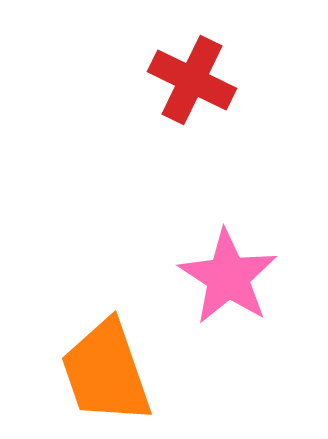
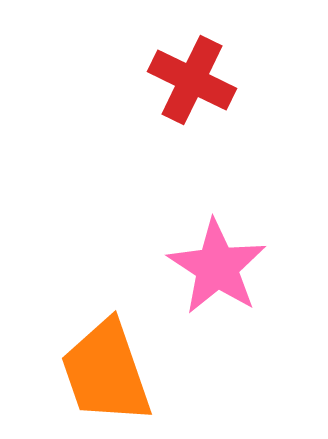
pink star: moved 11 px left, 10 px up
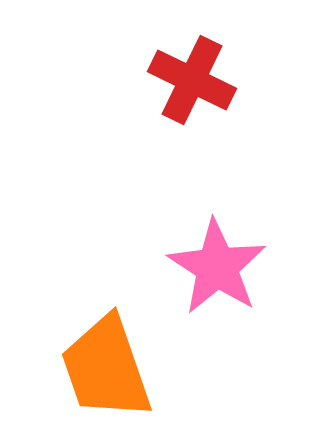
orange trapezoid: moved 4 px up
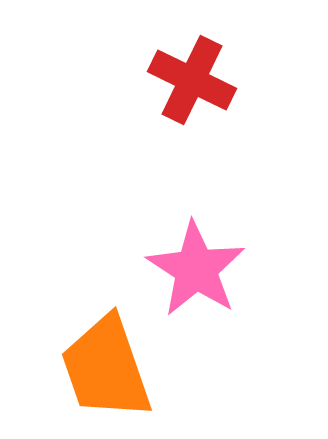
pink star: moved 21 px left, 2 px down
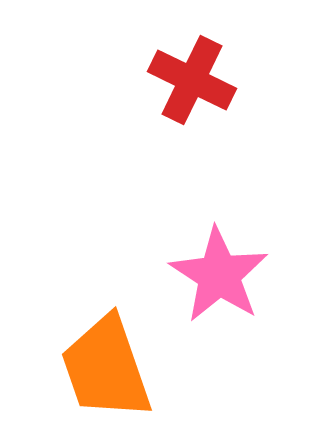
pink star: moved 23 px right, 6 px down
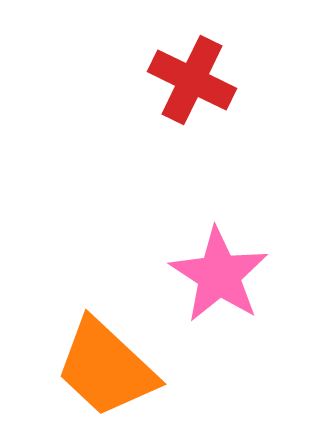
orange trapezoid: rotated 28 degrees counterclockwise
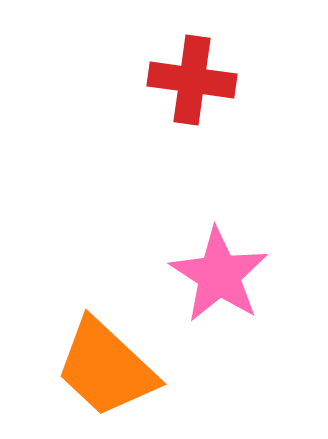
red cross: rotated 18 degrees counterclockwise
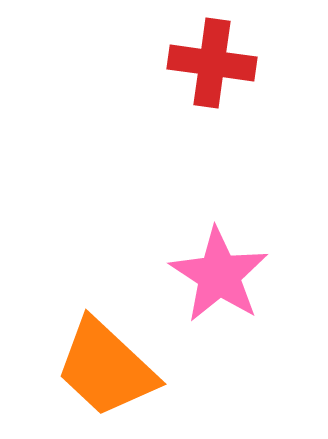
red cross: moved 20 px right, 17 px up
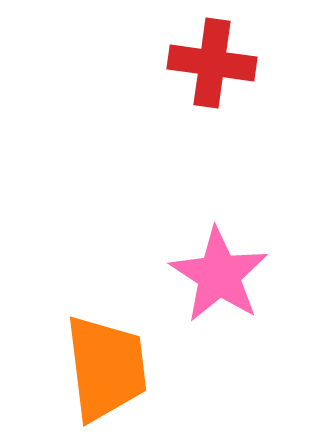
orange trapezoid: rotated 140 degrees counterclockwise
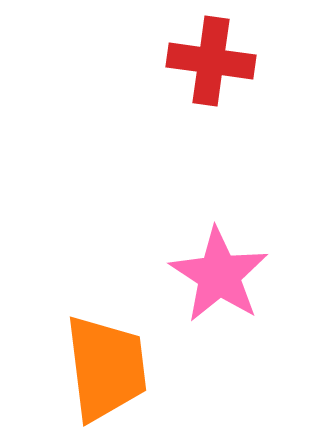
red cross: moved 1 px left, 2 px up
